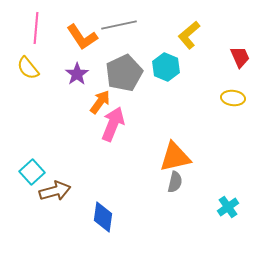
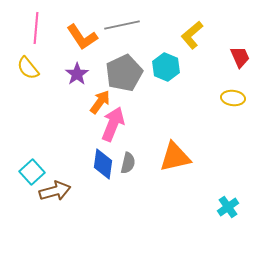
gray line: moved 3 px right
yellow L-shape: moved 3 px right
gray semicircle: moved 47 px left, 19 px up
blue diamond: moved 53 px up
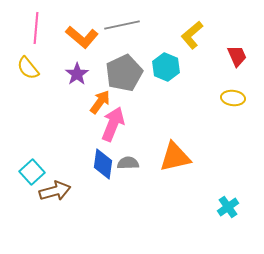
orange L-shape: rotated 16 degrees counterclockwise
red trapezoid: moved 3 px left, 1 px up
gray semicircle: rotated 105 degrees counterclockwise
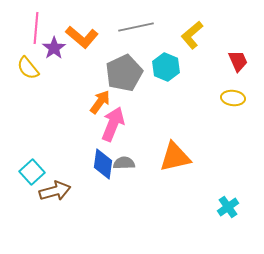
gray line: moved 14 px right, 2 px down
red trapezoid: moved 1 px right, 5 px down
purple star: moved 23 px left, 26 px up
gray semicircle: moved 4 px left
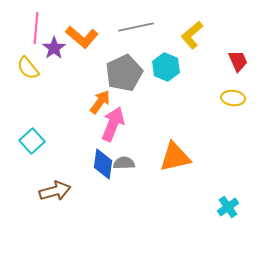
cyan square: moved 31 px up
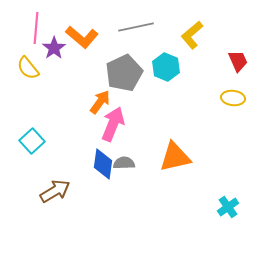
brown arrow: rotated 16 degrees counterclockwise
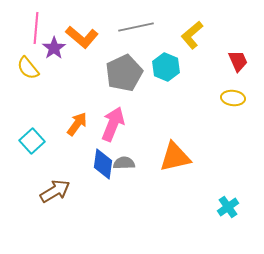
orange arrow: moved 23 px left, 22 px down
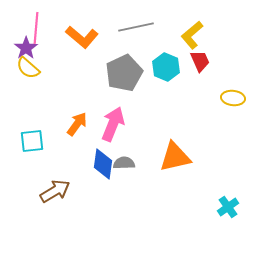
purple star: moved 28 px left
red trapezoid: moved 38 px left
yellow semicircle: rotated 10 degrees counterclockwise
cyan square: rotated 35 degrees clockwise
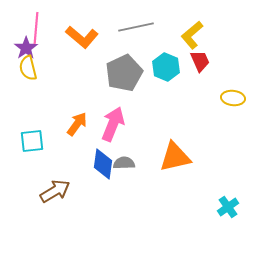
yellow semicircle: rotated 35 degrees clockwise
